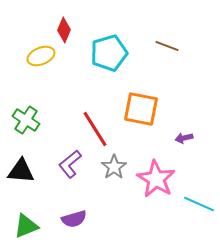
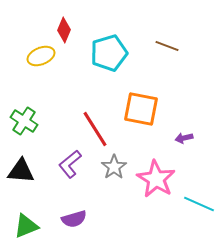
green cross: moved 2 px left, 1 px down
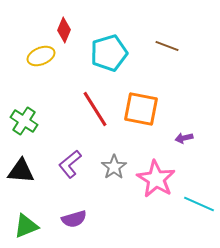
red line: moved 20 px up
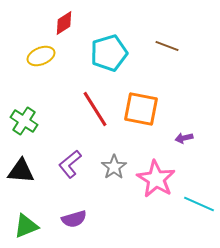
red diamond: moved 7 px up; rotated 35 degrees clockwise
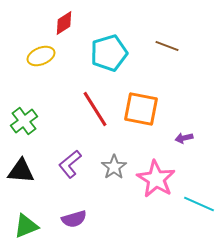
green cross: rotated 20 degrees clockwise
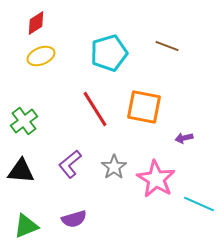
red diamond: moved 28 px left
orange square: moved 3 px right, 2 px up
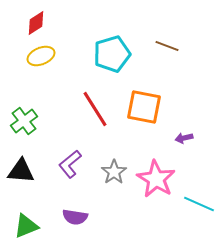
cyan pentagon: moved 3 px right, 1 px down
gray star: moved 5 px down
purple semicircle: moved 1 px right, 2 px up; rotated 25 degrees clockwise
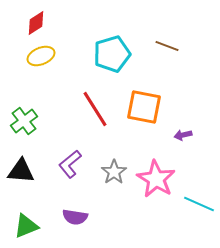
purple arrow: moved 1 px left, 3 px up
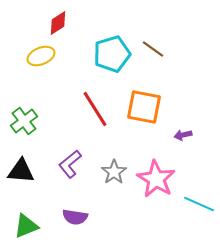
red diamond: moved 22 px right
brown line: moved 14 px left, 3 px down; rotated 15 degrees clockwise
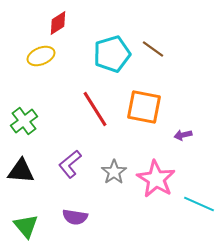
green triangle: rotated 48 degrees counterclockwise
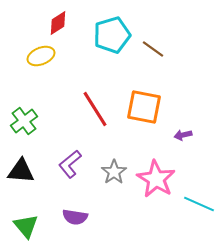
cyan pentagon: moved 19 px up
